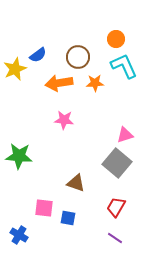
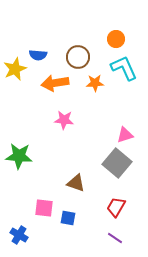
blue semicircle: rotated 42 degrees clockwise
cyan L-shape: moved 2 px down
orange arrow: moved 4 px left
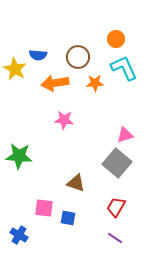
yellow star: rotated 20 degrees counterclockwise
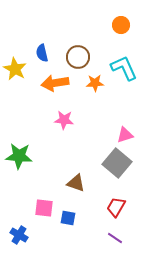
orange circle: moved 5 px right, 14 px up
blue semicircle: moved 4 px right, 2 px up; rotated 72 degrees clockwise
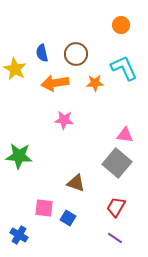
brown circle: moved 2 px left, 3 px up
pink triangle: rotated 24 degrees clockwise
blue square: rotated 21 degrees clockwise
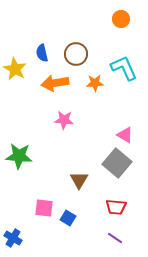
orange circle: moved 6 px up
pink triangle: rotated 24 degrees clockwise
brown triangle: moved 3 px right, 3 px up; rotated 42 degrees clockwise
red trapezoid: rotated 115 degrees counterclockwise
blue cross: moved 6 px left, 3 px down
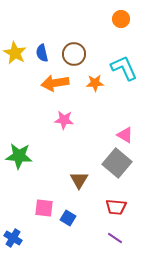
brown circle: moved 2 px left
yellow star: moved 16 px up
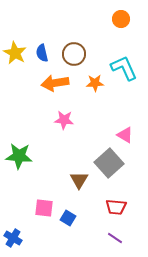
gray square: moved 8 px left; rotated 8 degrees clockwise
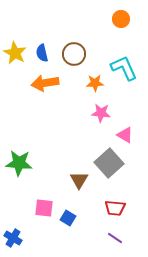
orange arrow: moved 10 px left
pink star: moved 37 px right, 7 px up
green star: moved 7 px down
red trapezoid: moved 1 px left, 1 px down
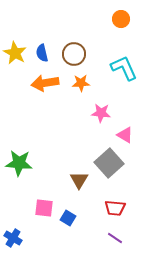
orange star: moved 14 px left
